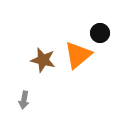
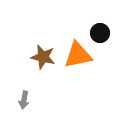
orange triangle: rotated 28 degrees clockwise
brown star: moved 3 px up
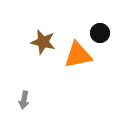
brown star: moved 15 px up
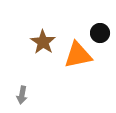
brown star: rotated 20 degrees clockwise
gray arrow: moved 2 px left, 5 px up
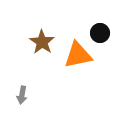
brown star: moved 1 px left
